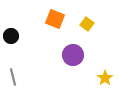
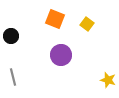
purple circle: moved 12 px left
yellow star: moved 3 px right, 2 px down; rotated 21 degrees counterclockwise
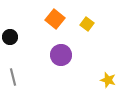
orange square: rotated 18 degrees clockwise
black circle: moved 1 px left, 1 px down
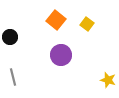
orange square: moved 1 px right, 1 px down
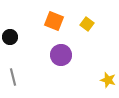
orange square: moved 2 px left, 1 px down; rotated 18 degrees counterclockwise
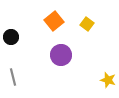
orange square: rotated 30 degrees clockwise
black circle: moved 1 px right
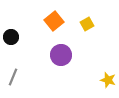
yellow square: rotated 24 degrees clockwise
gray line: rotated 36 degrees clockwise
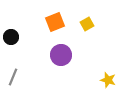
orange square: moved 1 px right, 1 px down; rotated 18 degrees clockwise
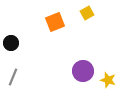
yellow square: moved 11 px up
black circle: moved 6 px down
purple circle: moved 22 px right, 16 px down
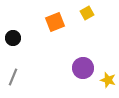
black circle: moved 2 px right, 5 px up
purple circle: moved 3 px up
